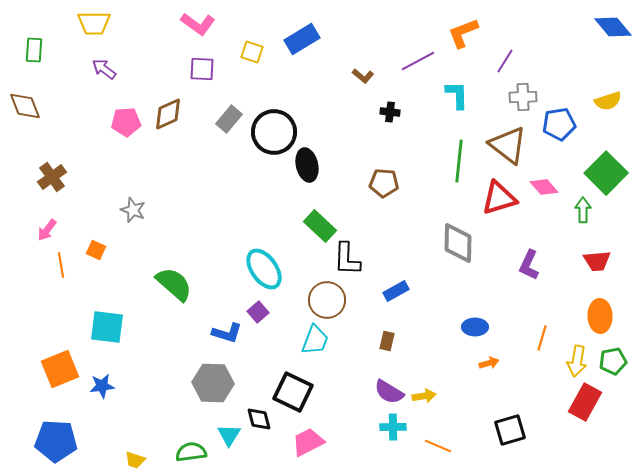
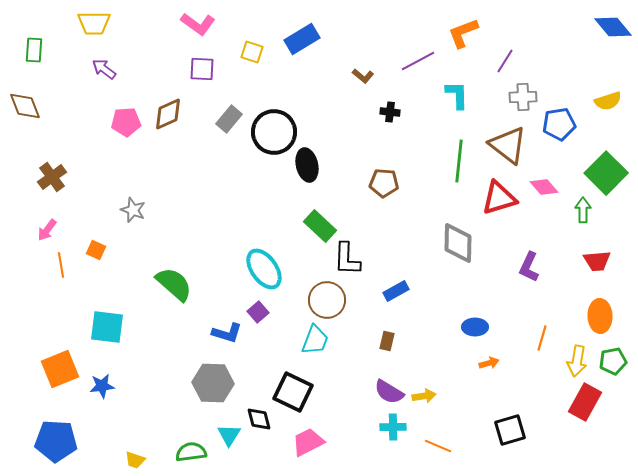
purple L-shape at (529, 265): moved 2 px down
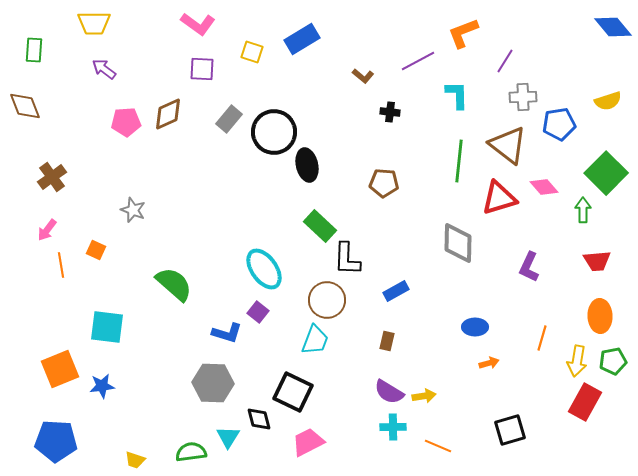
purple square at (258, 312): rotated 10 degrees counterclockwise
cyan triangle at (229, 435): moved 1 px left, 2 px down
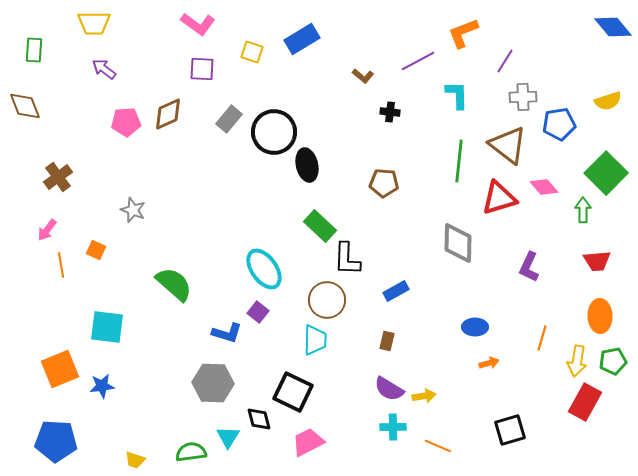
brown cross at (52, 177): moved 6 px right
cyan trapezoid at (315, 340): rotated 20 degrees counterclockwise
purple semicircle at (389, 392): moved 3 px up
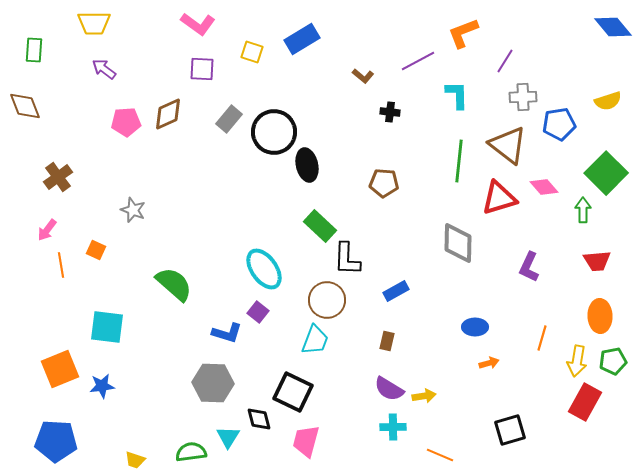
cyan trapezoid at (315, 340): rotated 20 degrees clockwise
pink trapezoid at (308, 442): moved 2 px left, 1 px up; rotated 48 degrees counterclockwise
orange line at (438, 446): moved 2 px right, 9 px down
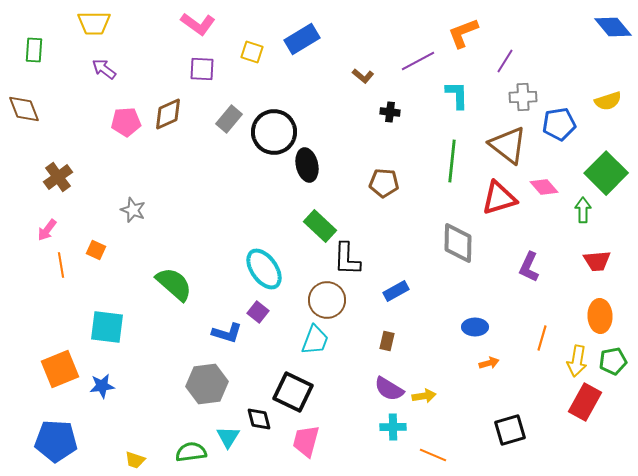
brown diamond at (25, 106): moved 1 px left, 3 px down
green line at (459, 161): moved 7 px left
gray hexagon at (213, 383): moved 6 px left, 1 px down; rotated 9 degrees counterclockwise
orange line at (440, 455): moved 7 px left
